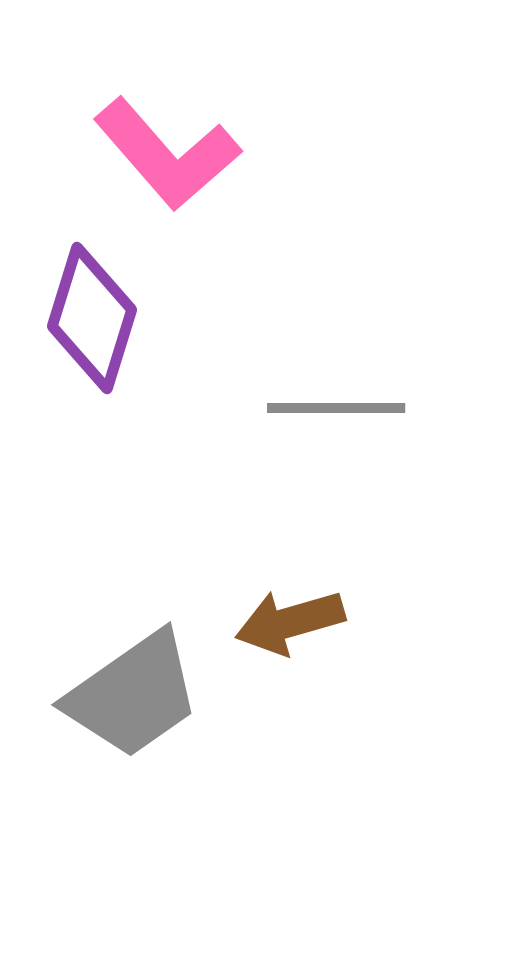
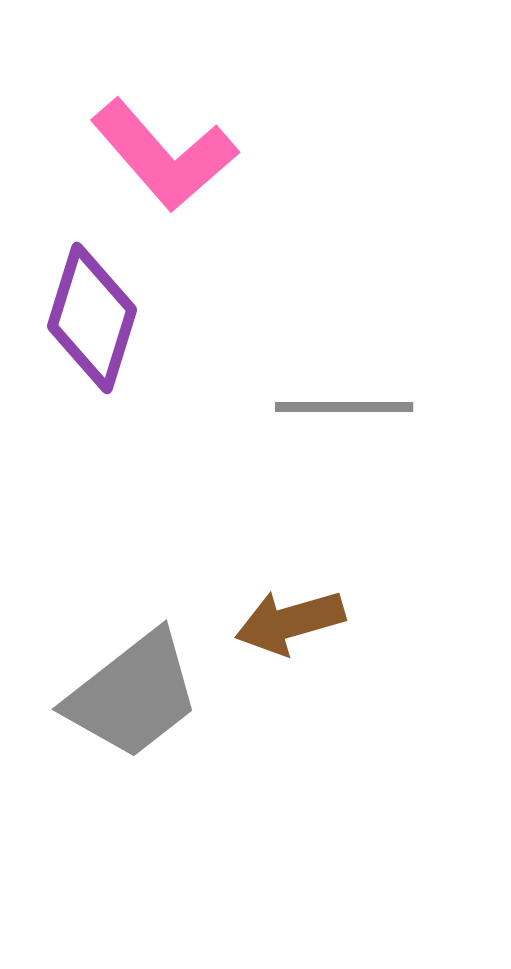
pink L-shape: moved 3 px left, 1 px down
gray line: moved 8 px right, 1 px up
gray trapezoid: rotated 3 degrees counterclockwise
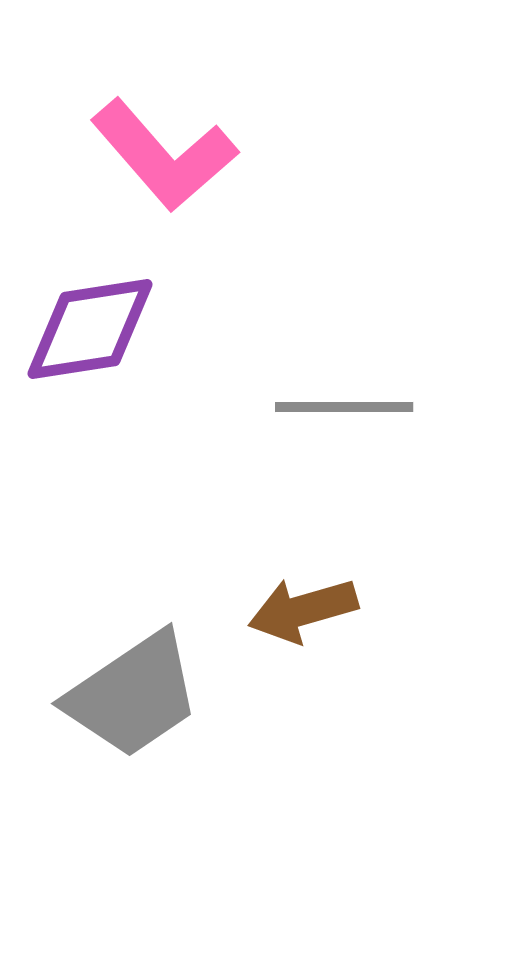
purple diamond: moved 2 px left, 11 px down; rotated 64 degrees clockwise
brown arrow: moved 13 px right, 12 px up
gray trapezoid: rotated 4 degrees clockwise
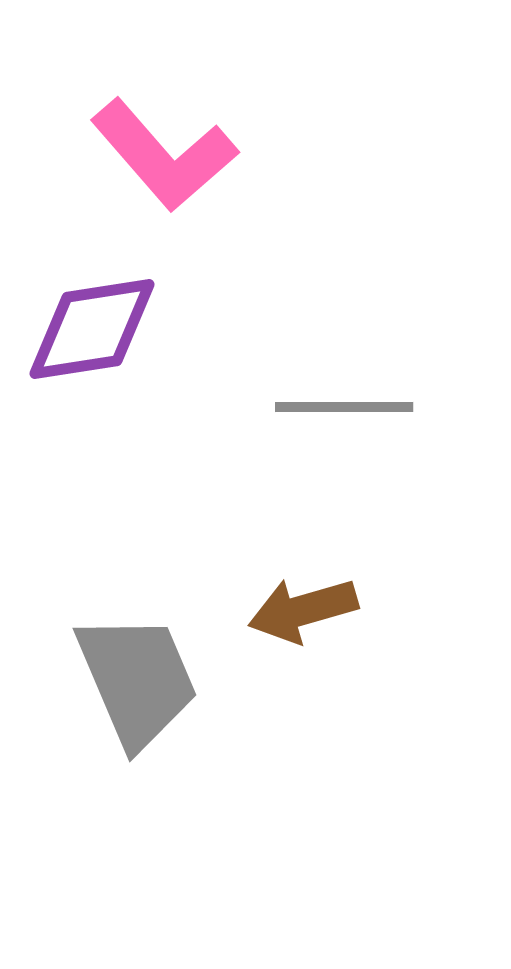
purple diamond: moved 2 px right
gray trapezoid: moved 4 px right, 15 px up; rotated 79 degrees counterclockwise
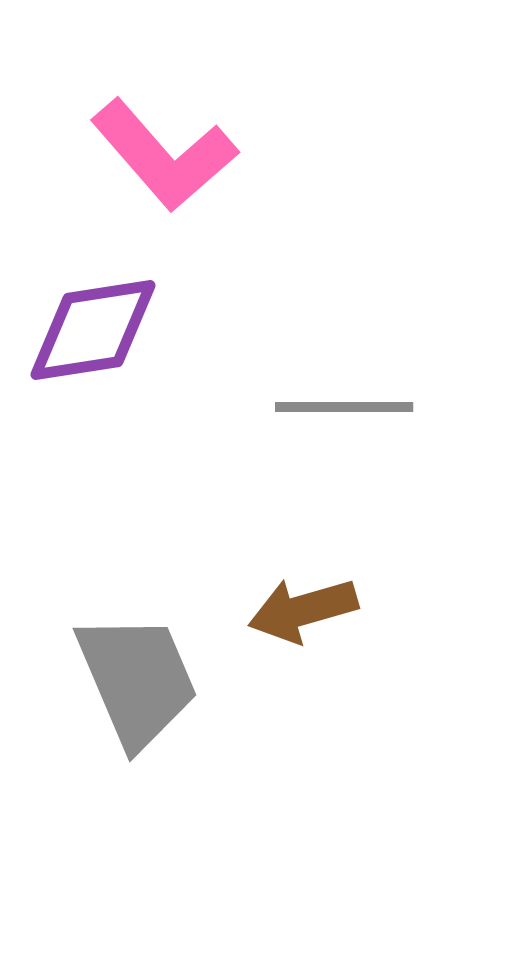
purple diamond: moved 1 px right, 1 px down
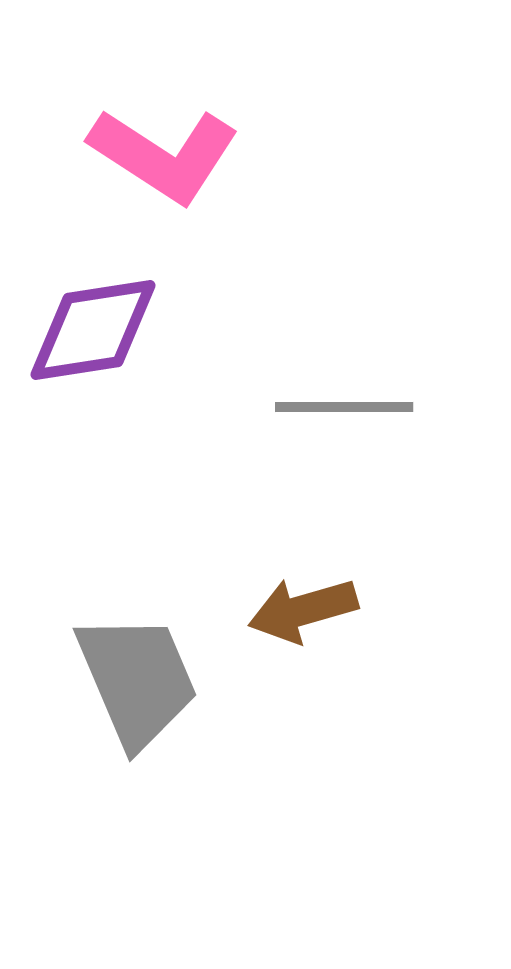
pink L-shape: rotated 16 degrees counterclockwise
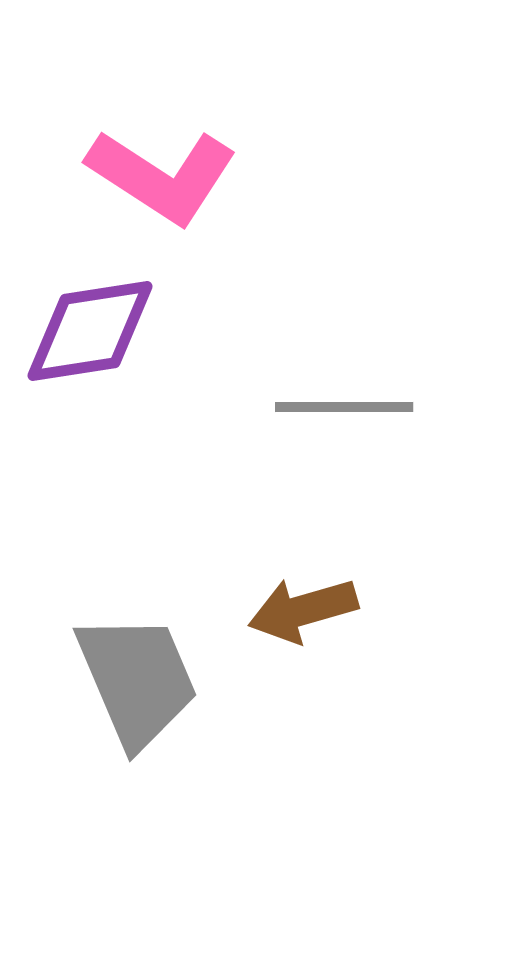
pink L-shape: moved 2 px left, 21 px down
purple diamond: moved 3 px left, 1 px down
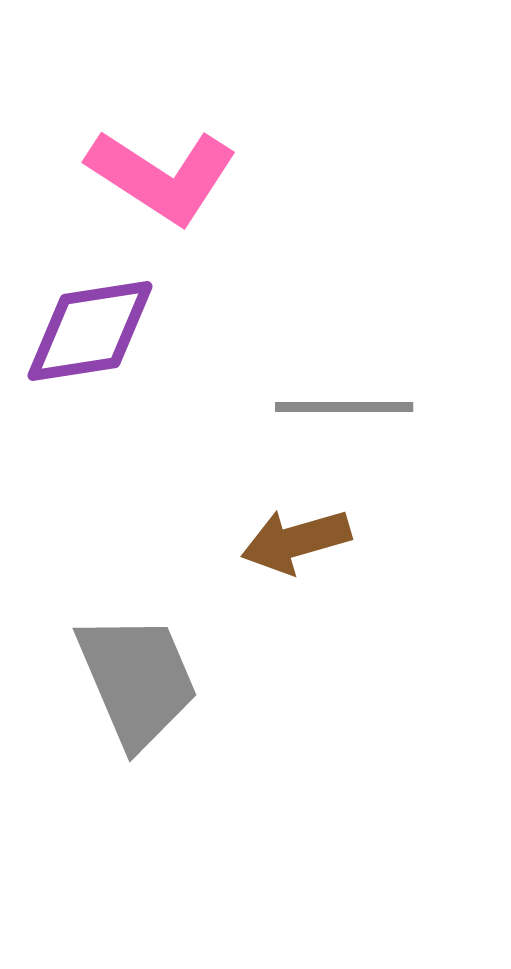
brown arrow: moved 7 px left, 69 px up
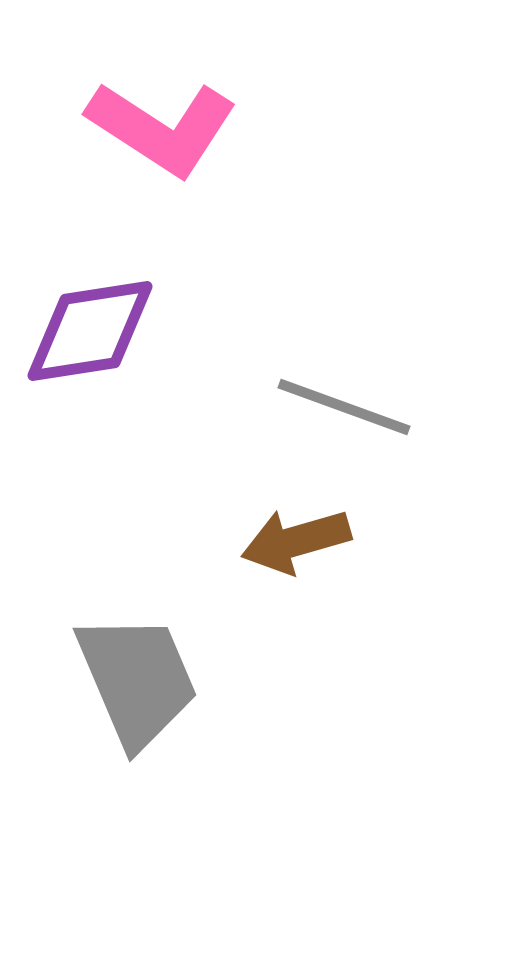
pink L-shape: moved 48 px up
gray line: rotated 20 degrees clockwise
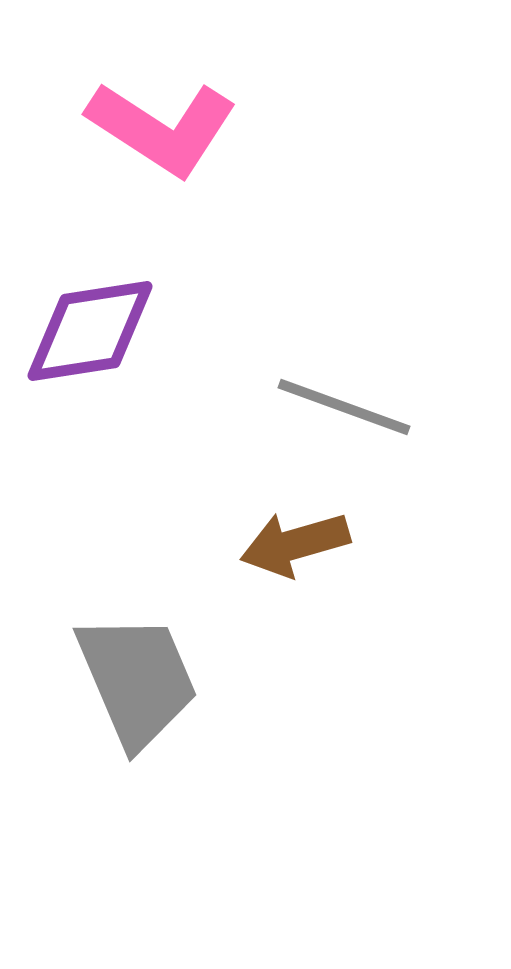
brown arrow: moved 1 px left, 3 px down
